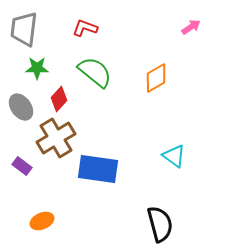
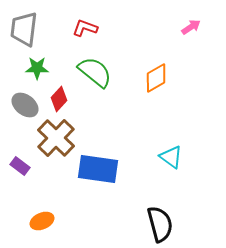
gray ellipse: moved 4 px right, 2 px up; rotated 16 degrees counterclockwise
brown cross: rotated 15 degrees counterclockwise
cyan triangle: moved 3 px left, 1 px down
purple rectangle: moved 2 px left
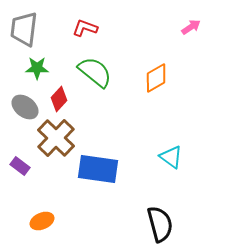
gray ellipse: moved 2 px down
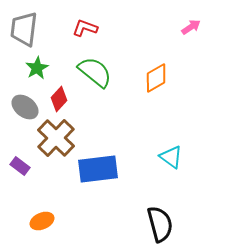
green star: rotated 30 degrees counterclockwise
blue rectangle: rotated 15 degrees counterclockwise
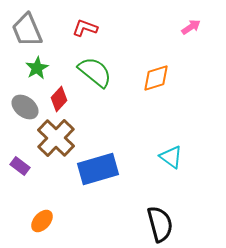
gray trapezoid: moved 3 px right, 1 px down; rotated 30 degrees counterclockwise
orange diamond: rotated 12 degrees clockwise
blue rectangle: rotated 9 degrees counterclockwise
orange ellipse: rotated 25 degrees counterclockwise
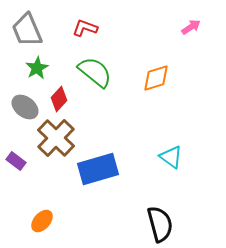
purple rectangle: moved 4 px left, 5 px up
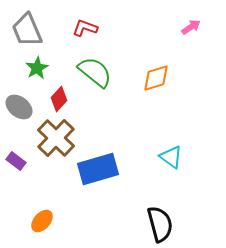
gray ellipse: moved 6 px left
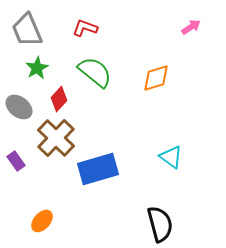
purple rectangle: rotated 18 degrees clockwise
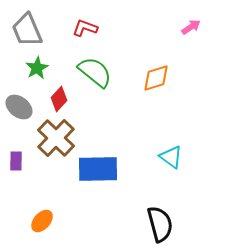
purple rectangle: rotated 36 degrees clockwise
blue rectangle: rotated 15 degrees clockwise
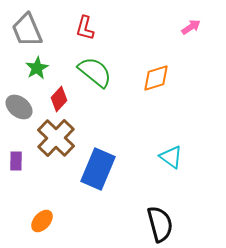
red L-shape: rotated 95 degrees counterclockwise
blue rectangle: rotated 66 degrees counterclockwise
